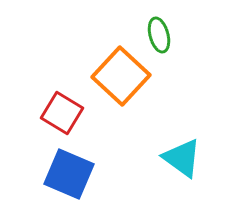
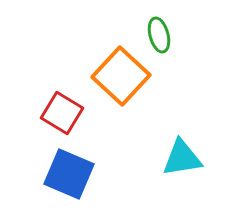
cyan triangle: rotated 45 degrees counterclockwise
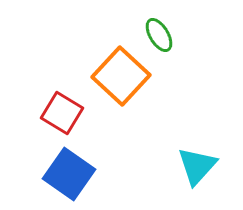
green ellipse: rotated 16 degrees counterclockwise
cyan triangle: moved 15 px right, 8 px down; rotated 39 degrees counterclockwise
blue square: rotated 12 degrees clockwise
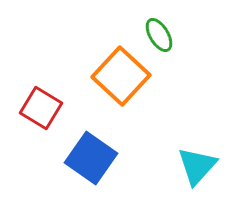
red square: moved 21 px left, 5 px up
blue square: moved 22 px right, 16 px up
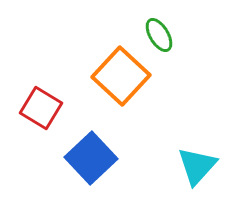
blue square: rotated 12 degrees clockwise
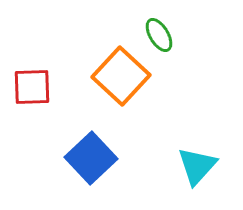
red square: moved 9 px left, 21 px up; rotated 33 degrees counterclockwise
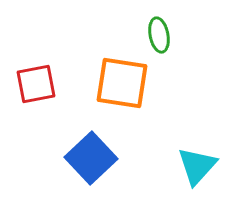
green ellipse: rotated 20 degrees clockwise
orange square: moved 1 px right, 7 px down; rotated 34 degrees counterclockwise
red square: moved 4 px right, 3 px up; rotated 9 degrees counterclockwise
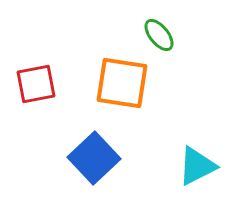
green ellipse: rotated 28 degrees counterclockwise
blue square: moved 3 px right
cyan triangle: rotated 21 degrees clockwise
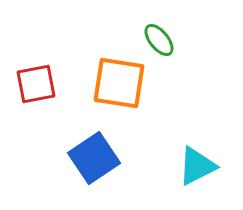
green ellipse: moved 5 px down
orange square: moved 3 px left
blue square: rotated 9 degrees clockwise
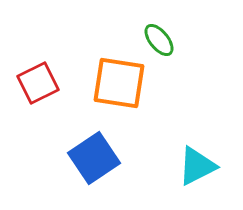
red square: moved 2 px right, 1 px up; rotated 15 degrees counterclockwise
